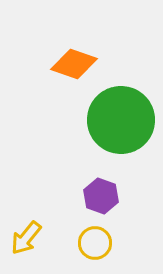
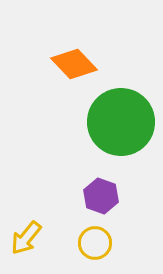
orange diamond: rotated 27 degrees clockwise
green circle: moved 2 px down
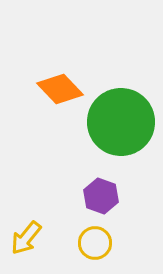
orange diamond: moved 14 px left, 25 px down
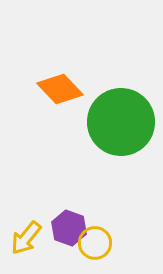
purple hexagon: moved 32 px left, 32 px down
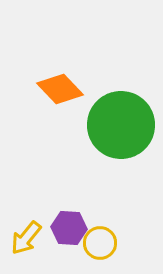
green circle: moved 3 px down
purple hexagon: rotated 16 degrees counterclockwise
yellow circle: moved 5 px right
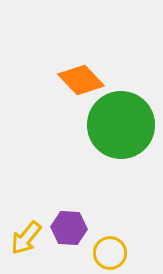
orange diamond: moved 21 px right, 9 px up
yellow circle: moved 10 px right, 10 px down
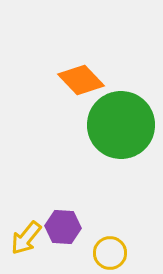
purple hexagon: moved 6 px left, 1 px up
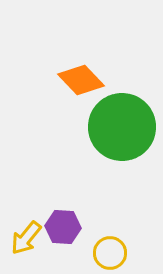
green circle: moved 1 px right, 2 px down
